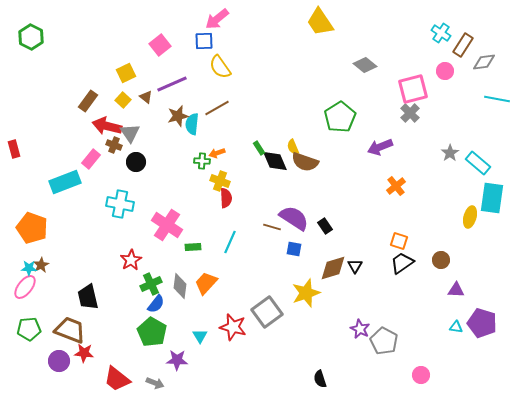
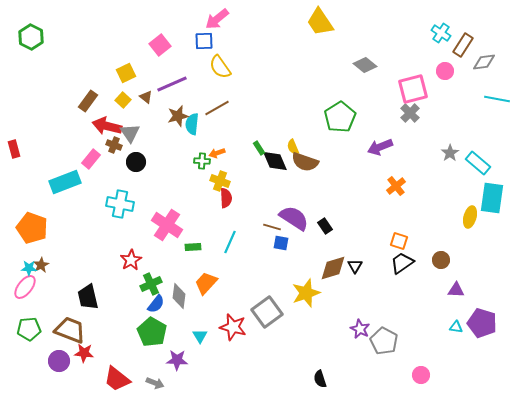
blue square at (294, 249): moved 13 px left, 6 px up
gray diamond at (180, 286): moved 1 px left, 10 px down
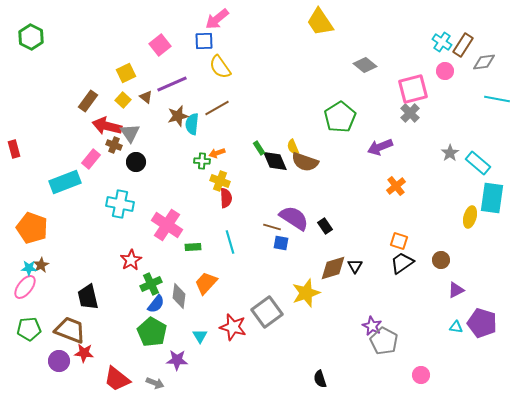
cyan cross at (441, 33): moved 1 px right, 9 px down
cyan line at (230, 242): rotated 40 degrees counterclockwise
purple triangle at (456, 290): rotated 30 degrees counterclockwise
purple star at (360, 329): moved 12 px right, 3 px up
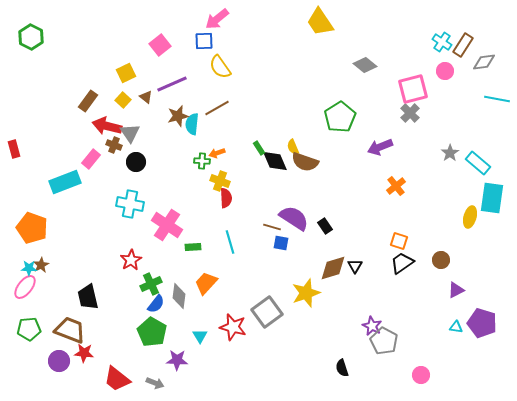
cyan cross at (120, 204): moved 10 px right
black semicircle at (320, 379): moved 22 px right, 11 px up
